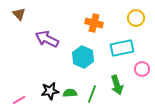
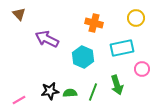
green line: moved 1 px right, 2 px up
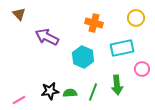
purple arrow: moved 2 px up
green arrow: rotated 12 degrees clockwise
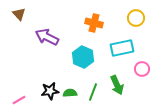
green arrow: rotated 18 degrees counterclockwise
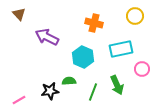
yellow circle: moved 1 px left, 2 px up
cyan rectangle: moved 1 px left, 1 px down
green semicircle: moved 1 px left, 12 px up
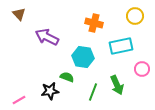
cyan rectangle: moved 3 px up
cyan hexagon: rotated 15 degrees counterclockwise
green semicircle: moved 2 px left, 4 px up; rotated 24 degrees clockwise
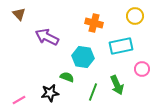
black star: moved 2 px down
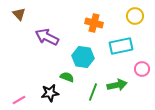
green arrow: rotated 78 degrees counterclockwise
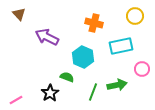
cyan hexagon: rotated 15 degrees clockwise
black star: rotated 24 degrees counterclockwise
pink line: moved 3 px left
